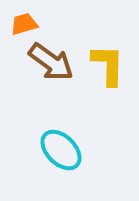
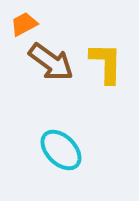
orange trapezoid: rotated 12 degrees counterclockwise
yellow L-shape: moved 2 px left, 2 px up
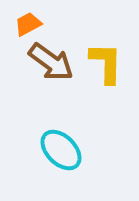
orange trapezoid: moved 4 px right
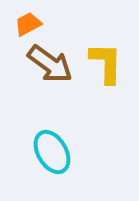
brown arrow: moved 1 px left, 2 px down
cyan ellipse: moved 9 px left, 2 px down; rotated 15 degrees clockwise
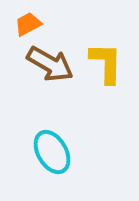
brown arrow: rotated 6 degrees counterclockwise
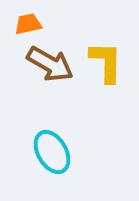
orange trapezoid: rotated 16 degrees clockwise
yellow L-shape: moved 1 px up
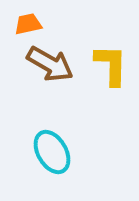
yellow L-shape: moved 5 px right, 3 px down
